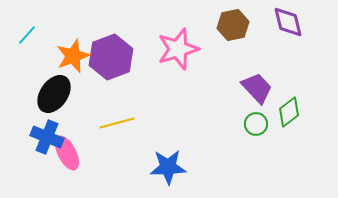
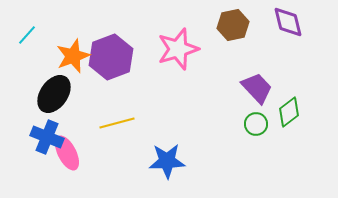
blue star: moved 1 px left, 6 px up
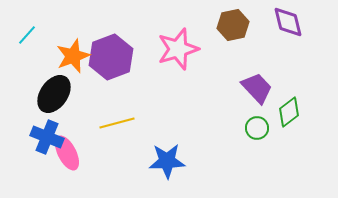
green circle: moved 1 px right, 4 px down
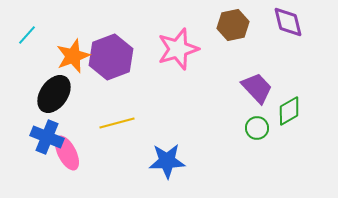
green diamond: moved 1 px up; rotated 8 degrees clockwise
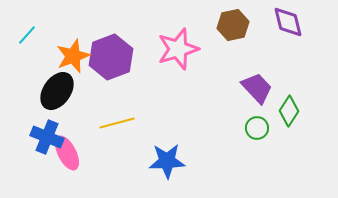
black ellipse: moved 3 px right, 3 px up
green diamond: rotated 28 degrees counterclockwise
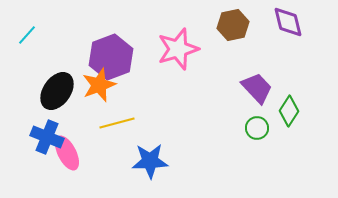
orange star: moved 26 px right, 29 px down
blue star: moved 17 px left
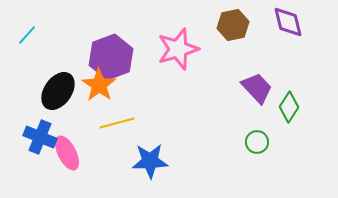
orange star: rotated 16 degrees counterclockwise
black ellipse: moved 1 px right
green diamond: moved 4 px up
green circle: moved 14 px down
blue cross: moved 7 px left
